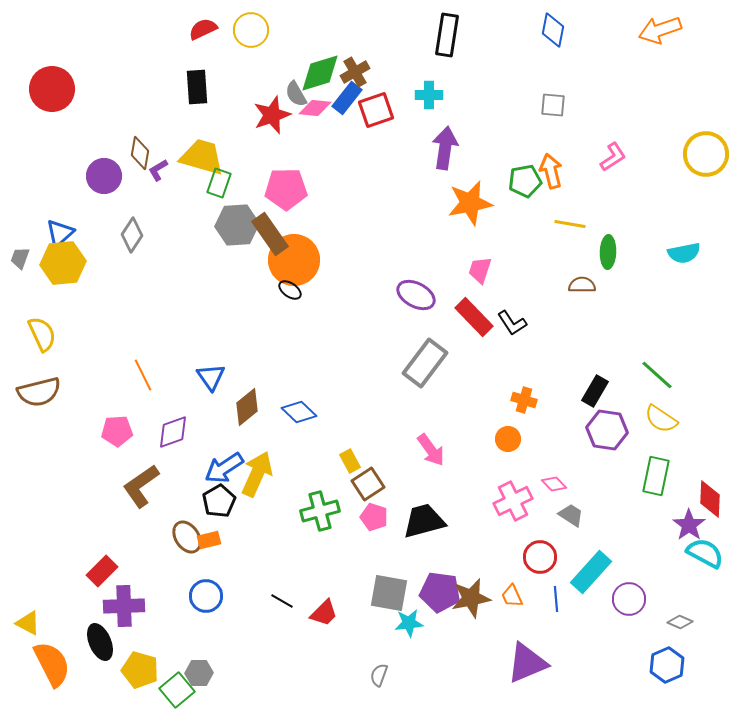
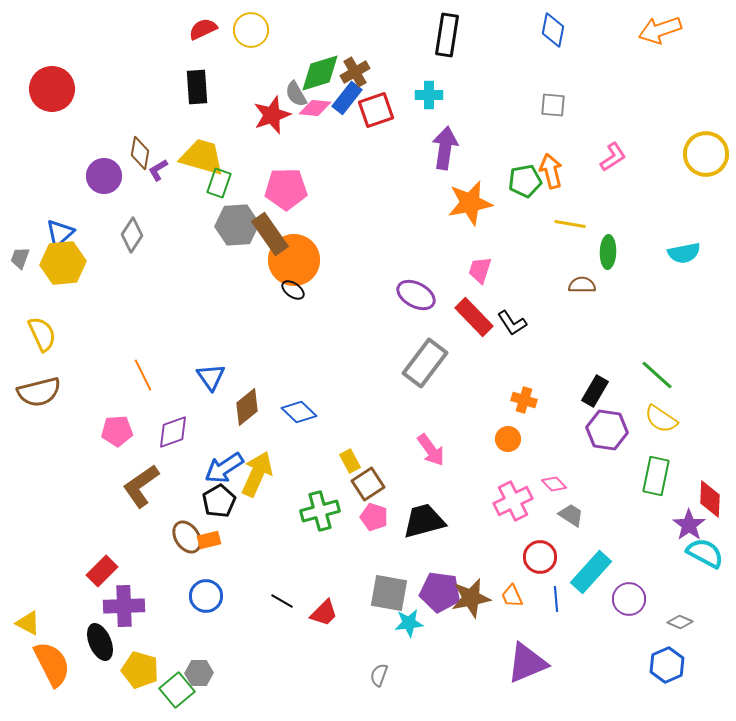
black ellipse at (290, 290): moved 3 px right
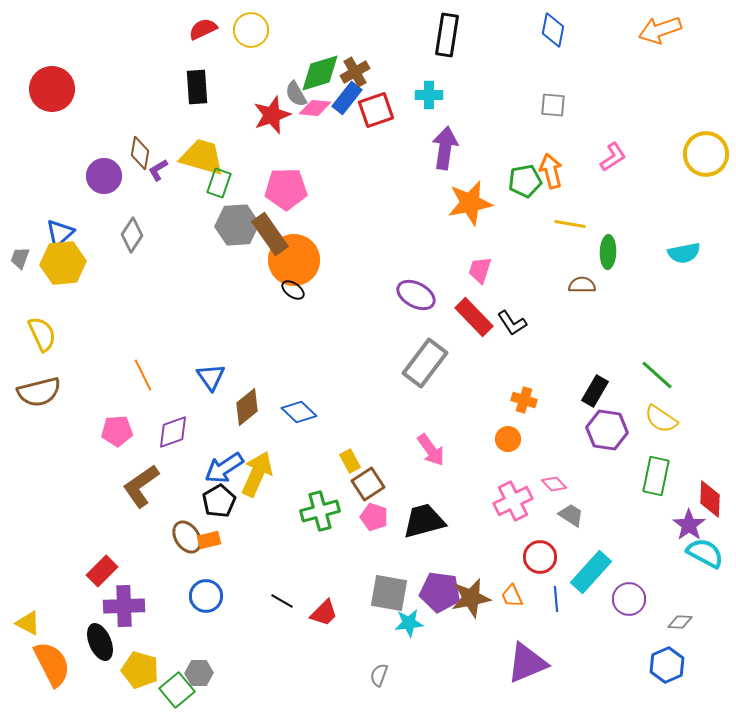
gray diamond at (680, 622): rotated 20 degrees counterclockwise
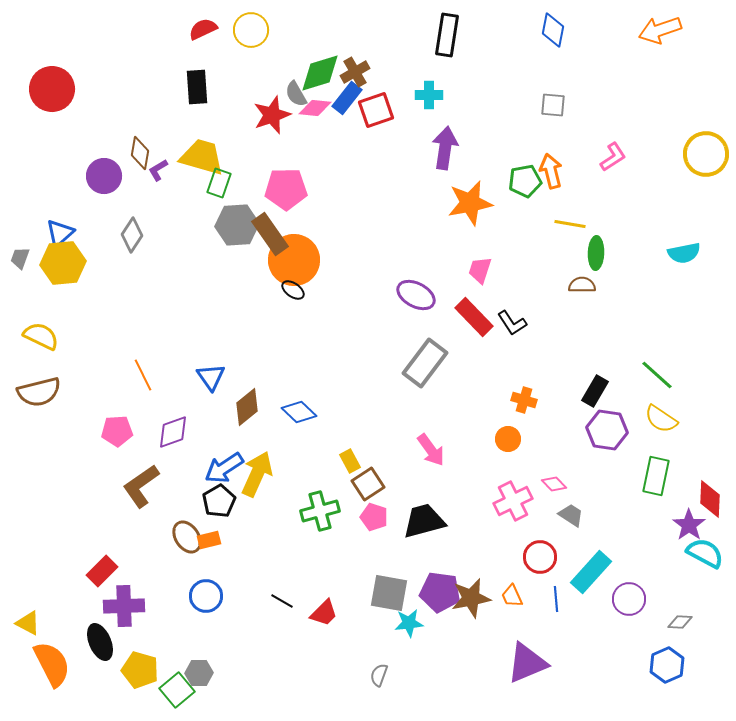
green ellipse at (608, 252): moved 12 px left, 1 px down
yellow semicircle at (42, 334): moved 1 px left, 2 px down; rotated 39 degrees counterclockwise
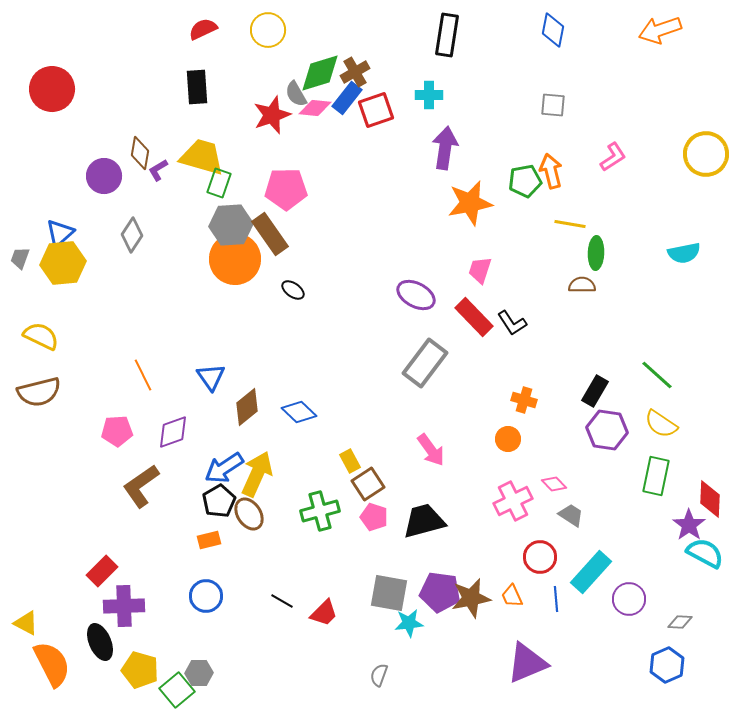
yellow circle at (251, 30): moved 17 px right
gray hexagon at (237, 225): moved 6 px left
orange circle at (294, 260): moved 59 px left, 1 px up
yellow semicircle at (661, 419): moved 5 px down
brown ellipse at (187, 537): moved 62 px right, 23 px up
yellow triangle at (28, 623): moved 2 px left
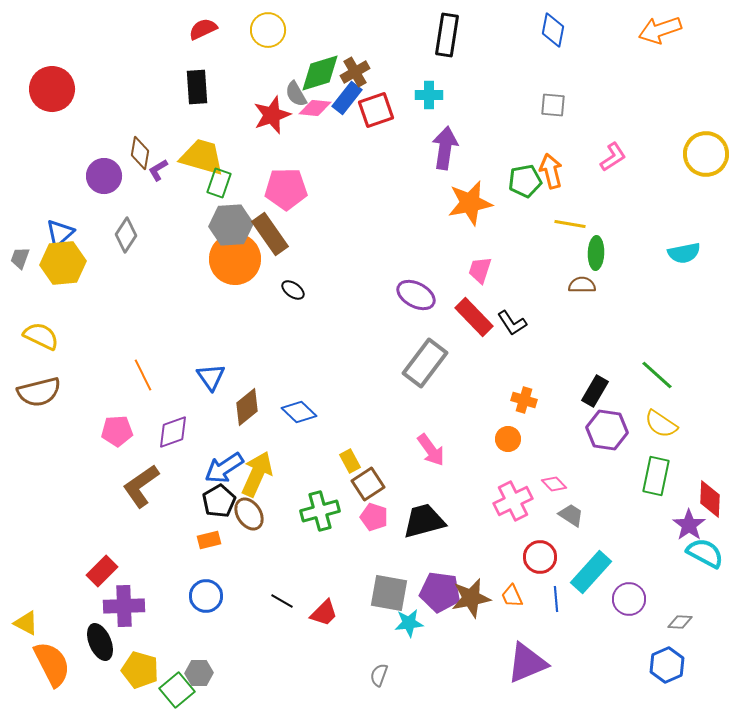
gray diamond at (132, 235): moved 6 px left
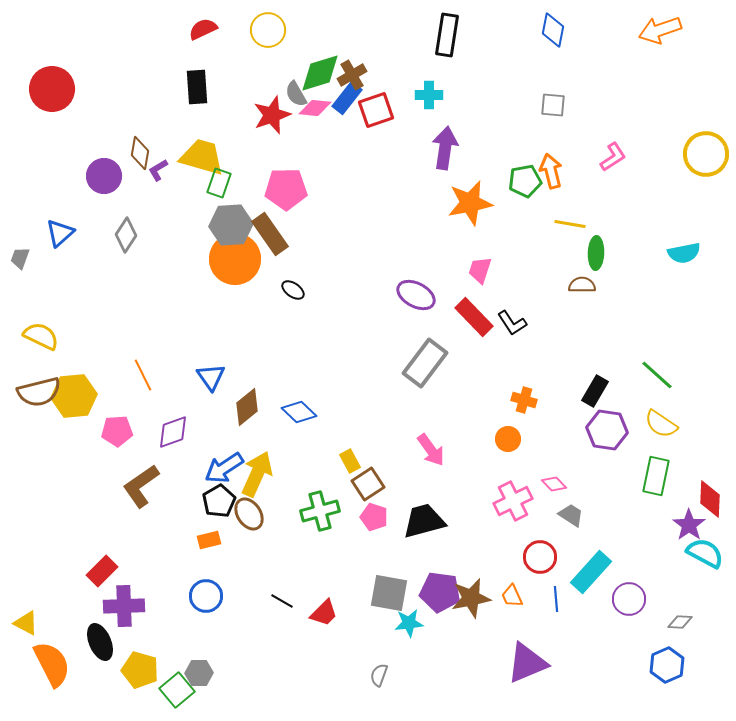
brown cross at (355, 72): moved 3 px left, 3 px down
yellow hexagon at (63, 263): moved 11 px right, 133 px down
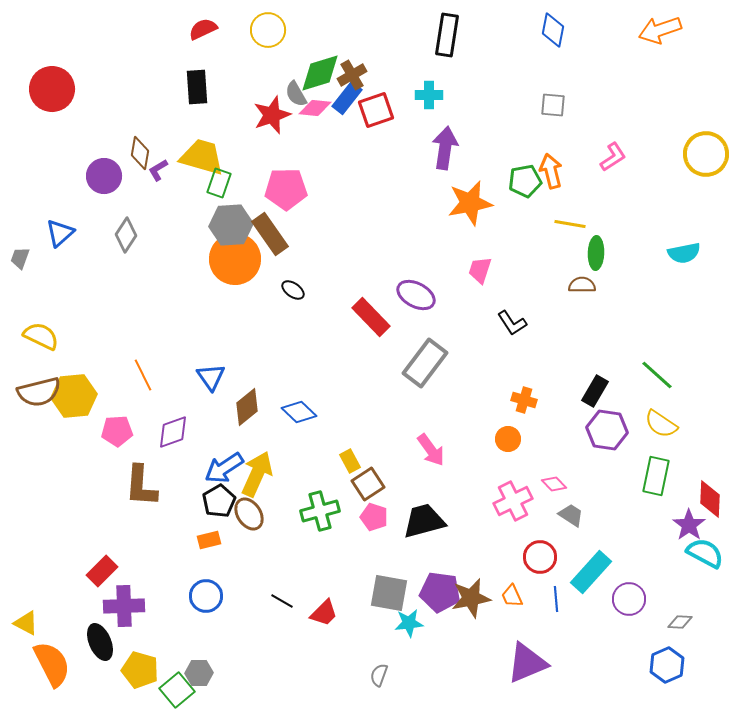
red rectangle at (474, 317): moved 103 px left
brown L-shape at (141, 486): rotated 51 degrees counterclockwise
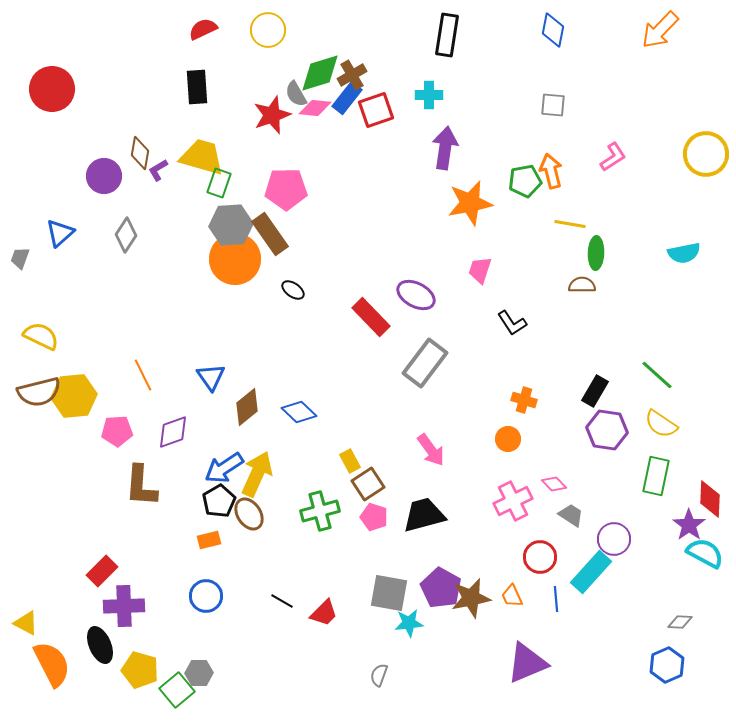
orange arrow at (660, 30): rotated 27 degrees counterclockwise
black trapezoid at (424, 521): moved 6 px up
purple pentagon at (440, 592): moved 1 px right, 4 px up; rotated 21 degrees clockwise
purple circle at (629, 599): moved 15 px left, 60 px up
black ellipse at (100, 642): moved 3 px down
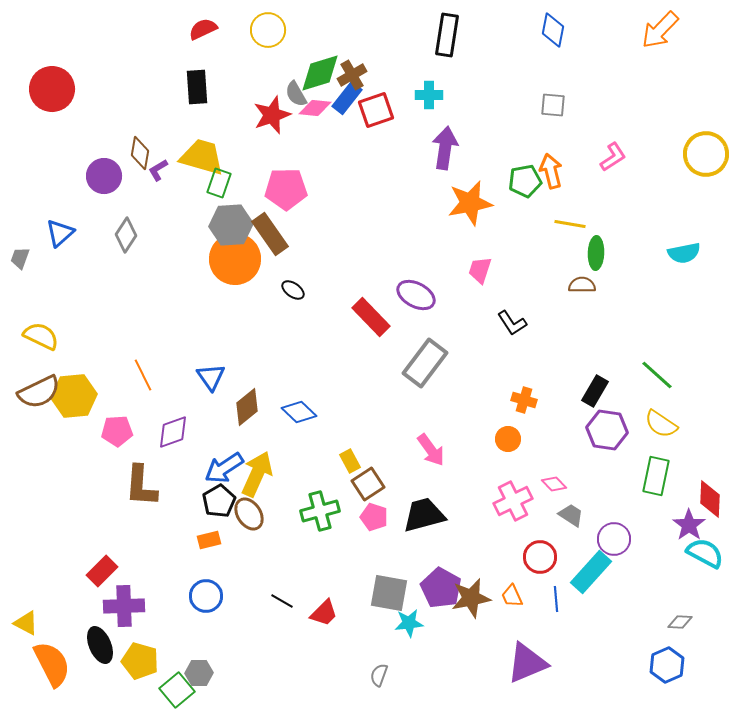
brown semicircle at (39, 392): rotated 12 degrees counterclockwise
yellow pentagon at (140, 670): moved 9 px up
